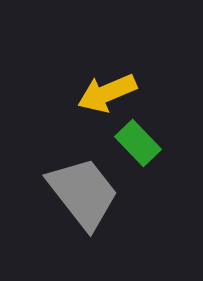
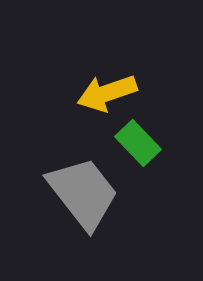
yellow arrow: rotated 4 degrees clockwise
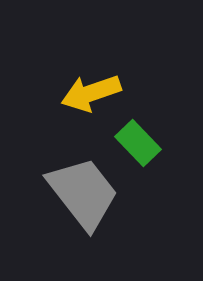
yellow arrow: moved 16 px left
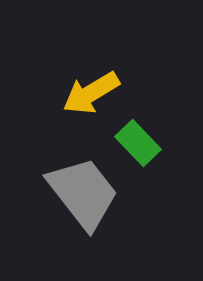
yellow arrow: rotated 12 degrees counterclockwise
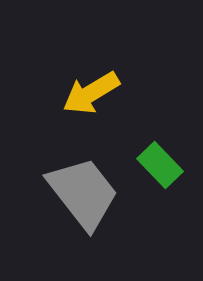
green rectangle: moved 22 px right, 22 px down
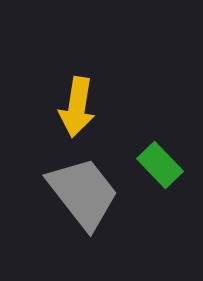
yellow arrow: moved 14 px left, 14 px down; rotated 50 degrees counterclockwise
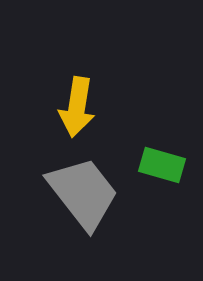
green rectangle: moved 2 px right; rotated 30 degrees counterclockwise
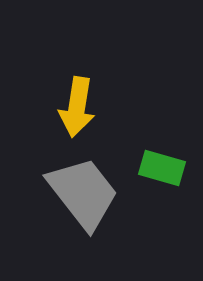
green rectangle: moved 3 px down
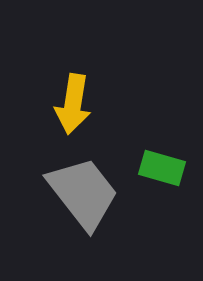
yellow arrow: moved 4 px left, 3 px up
